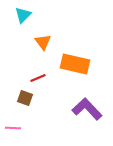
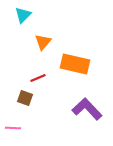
orange triangle: rotated 18 degrees clockwise
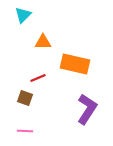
orange triangle: rotated 48 degrees clockwise
purple L-shape: rotated 76 degrees clockwise
pink line: moved 12 px right, 3 px down
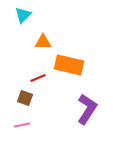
orange rectangle: moved 6 px left, 1 px down
pink line: moved 3 px left, 6 px up; rotated 14 degrees counterclockwise
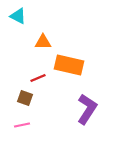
cyan triangle: moved 5 px left, 1 px down; rotated 48 degrees counterclockwise
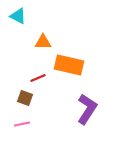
pink line: moved 1 px up
